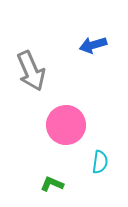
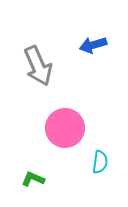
gray arrow: moved 7 px right, 5 px up
pink circle: moved 1 px left, 3 px down
green L-shape: moved 19 px left, 5 px up
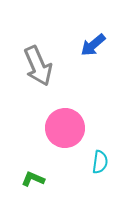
blue arrow: rotated 24 degrees counterclockwise
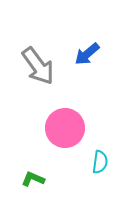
blue arrow: moved 6 px left, 9 px down
gray arrow: rotated 12 degrees counterclockwise
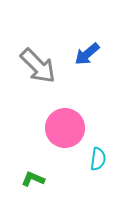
gray arrow: rotated 9 degrees counterclockwise
cyan semicircle: moved 2 px left, 3 px up
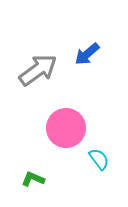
gray arrow: moved 4 px down; rotated 81 degrees counterclockwise
pink circle: moved 1 px right
cyan semicircle: moved 1 px right; rotated 45 degrees counterclockwise
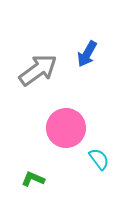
blue arrow: rotated 20 degrees counterclockwise
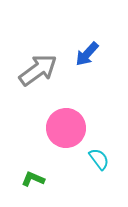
blue arrow: rotated 12 degrees clockwise
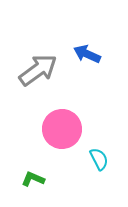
blue arrow: rotated 72 degrees clockwise
pink circle: moved 4 px left, 1 px down
cyan semicircle: rotated 10 degrees clockwise
